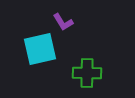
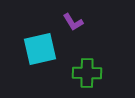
purple L-shape: moved 10 px right
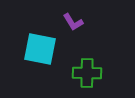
cyan square: rotated 24 degrees clockwise
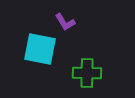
purple L-shape: moved 8 px left
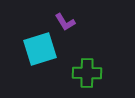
cyan square: rotated 28 degrees counterclockwise
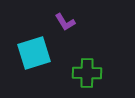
cyan square: moved 6 px left, 4 px down
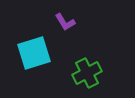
green cross: rotated 28 degrees counterclockwise
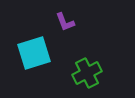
purple L-shape: rotated 10 degrees clockwise
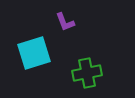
green cross: rotated 16 degrees clockwise
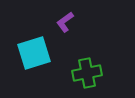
purple L-shape: rotated 75 degrees clockwise
